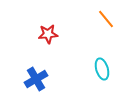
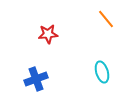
cyan ellipse: moved 3 px down
blue cross: rotated 10 degrees clockwise
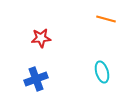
orange line: rotated 36 degrees counterclockwise
red star: moved 7 px left, 4 px down
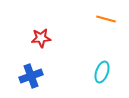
cyan ellipse: rotated 35 degrees clockwise
blue cross: moved 5 px left, 3 px up
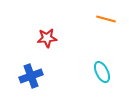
red star: moved 6 px right
cyan ellipse: rotated 45 degrees counterclockwise
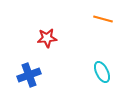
orange line: moved 3 px left
blue cross: moved 2 px left, 1 px up
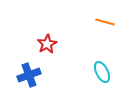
orange line: moved 2 px right, 3 px down
red star: moved 6 px down; rotated 24 degrees counterclockwise
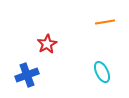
orange line: rotated 24 degrees counterclockwise
blue cross: moved 2 px left
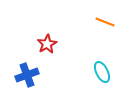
orange line: rotated 30 degrees clockwise
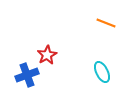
orange line: moved 1 px right, 1 px down
red star: moved 11 px down
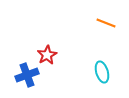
cyan ellipse: rotated 10 degrees clockwise
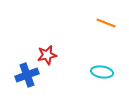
red star: rotated 18 degrees clockwise
cyan ellipse: rotated 65 degrees counterclockwise
